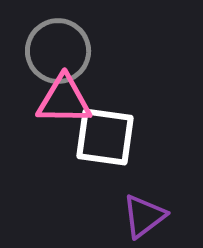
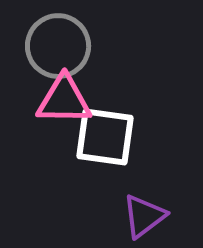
gray circle: moved 5 px up
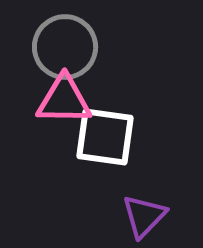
gray circle: moved 7 px right, 1 px down
purple triangle: rotated 9 degrees counterclockwise
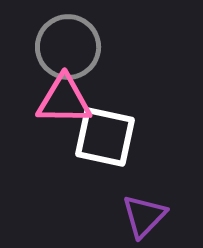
gray circle: moved 3 px right
white square: rotated 4 degrees clockwise
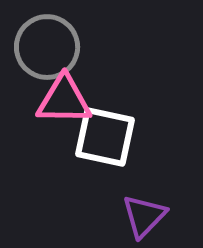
gray circle: moved 21 px left
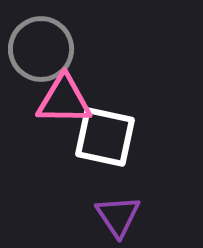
gray circle: moved 6 px left, 2 px down
purple triangle: moved 26 px left; rotated 18 degrees counterclockwise
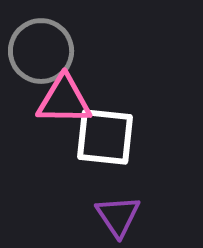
gray circle: moved 2 px down
white square: rotated 6 degrees counterclockwise
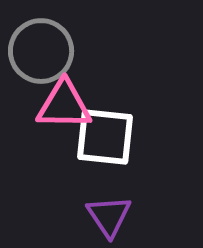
pink triangle: moved 5 px down
purple triangle: moved 9 px left
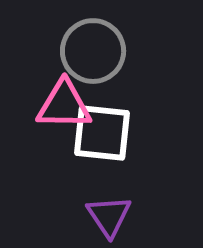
gray circle: moved 52 px right
white square: moved 3 px left, 4 px up
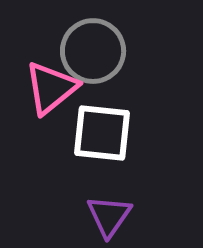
pink triangle: moved 13 px left, 17 px up; rotated 40 degrees counterclockwise
purple triangle: rotated 9 degrees clockwise
